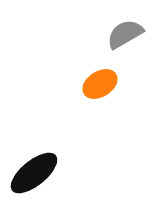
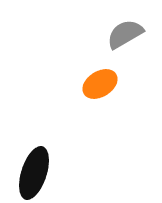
black ellipse: rotated 33 degrees counterclockwise
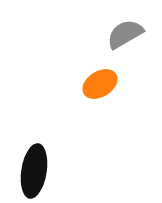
black ellipse: moved 2 px up; rotated 9 degrees counterclockwise
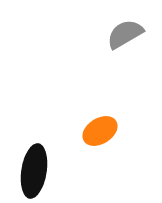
orange ellipse: moved 47 px down
